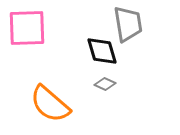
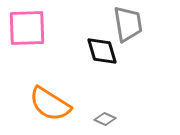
gray diamond: moved 35 px down
orange semicircle: rotated 9 degrees counterclockwise
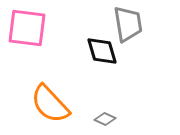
pink square: rotated 9 degrees clockwise
orange semicircle: rotated 15 degrees clockwise
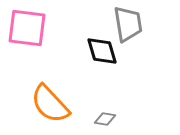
gray diamond: rotated 15 degrees counterclockwise
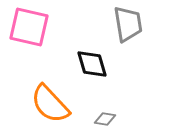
pink square: moved 2 px right, 1 px up; rotated 6 degrees clockwise
black diamond: moved 10 px left, 13 px down
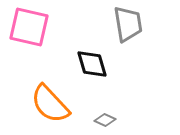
gray diamond: moved 1 px down; rotated 15 degrees clockwise
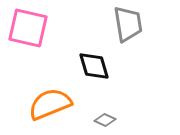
pink square: moved 1 px left, 1 px down
black diamond: moved 2 px right, 2 px down
orange semicircle: rotated 111 degrees clockwise
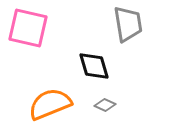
gray diamond: moved 15 px up
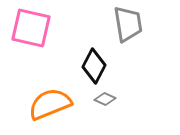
pink square: moved 3 px right
black diamond: rotated 44 degrees clockwise
gray diamond: moved 6 px up
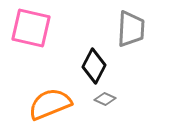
gray trapezoid: moved 3 px right, 5 px down; rotated 12 degrees clockwise
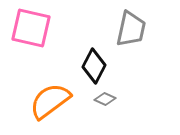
gray trapezoid: rotated 9 degrees clockwise
orange semicircle: moved 3 px up; rotated 15 degrees counterclockwise
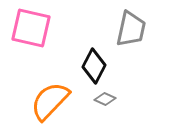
orange semicircle: rotated 9 degrees counterclockwise
